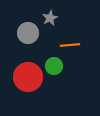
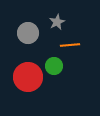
gray star: moved 7 px right, 4 px down
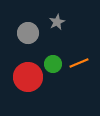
orange line: moved 9 px right, 18 px down; rotated 18 degrees counterclockwise
green circle: moved 1 px left, 2 px up
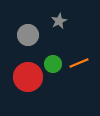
gray star: moved 2 px right, 1 px up
gray circle: moved 2 px down
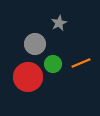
gray star: moved 2 px down
gray circle: moved 7 px right, 9 px down
orange line: moved 2 px right
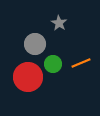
gray star: rotated 14 degrees counterclockwise
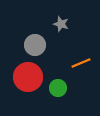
gray star: moved 2 px right, 1 px down; rotated 14 degrees counterclockwise
gray circle: moved 1 px down
green circle: moved 5 px right, 24 px down
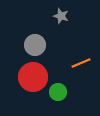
gray star: moved 8 px up
red circle: moved 5 px right
green circle: moved 4 px down
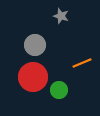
orange line: moved 1 px right
green circle: moved 1 px right, 2 px up
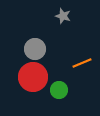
gray star: moved 2 px right
gray circle: moved 4 px down
